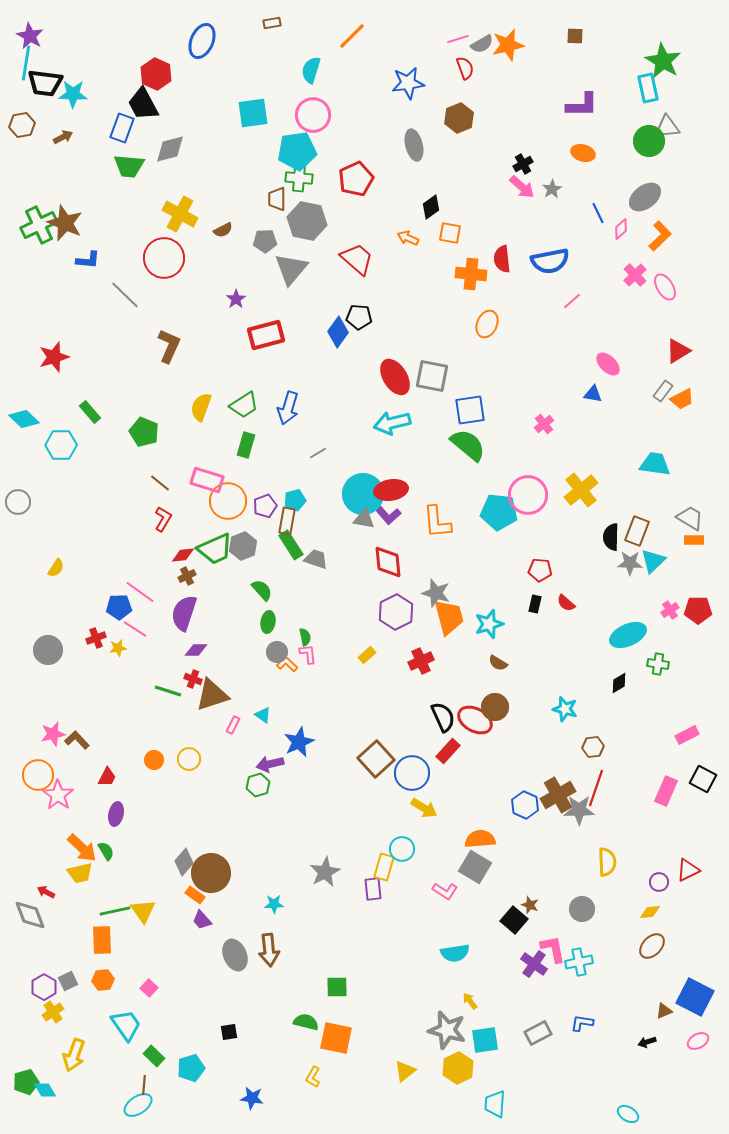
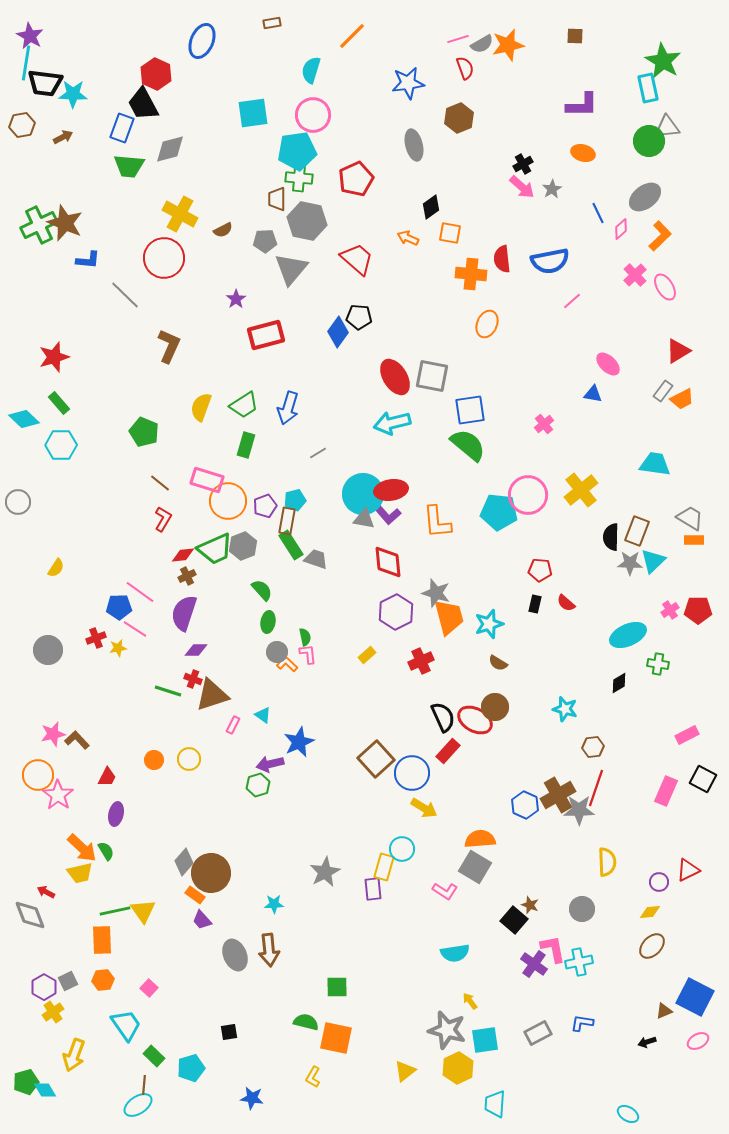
green rectangle at (90, 412): moved 31 px left, 9 px up
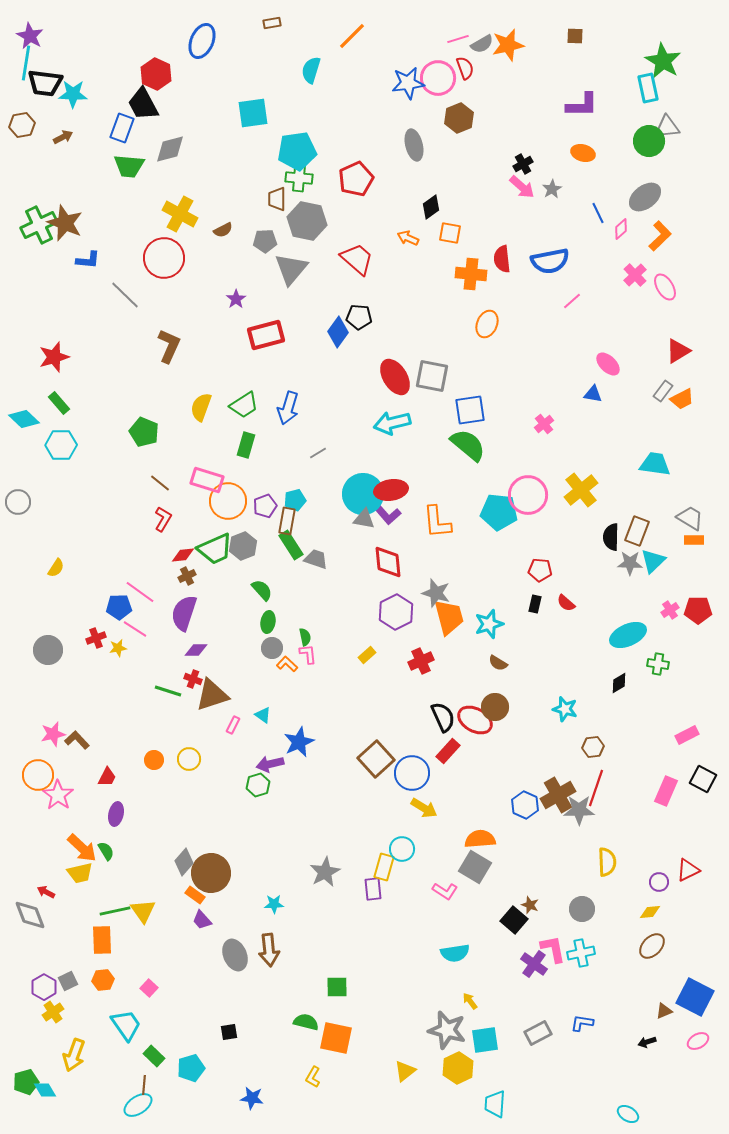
pink circle at (313, 115): moved 125 px right, 37 px up
gray circle at (277, 652): moved 5 px left, 4 px up
cyan cross at (579, 962): moved 2 px right, 9 px up
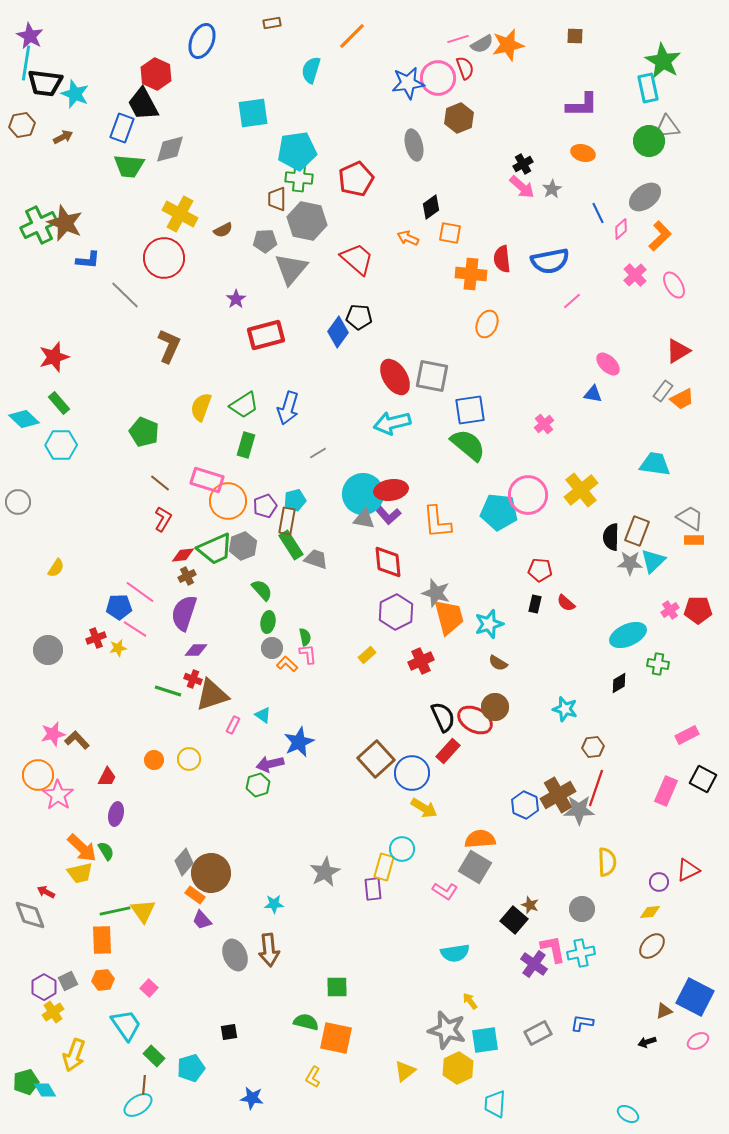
cyan star at (73, 94): moved 2 px right; rotated 20 degrees clockwise
pink ellipse at (665, 287): moved 9 px right, 2 px up
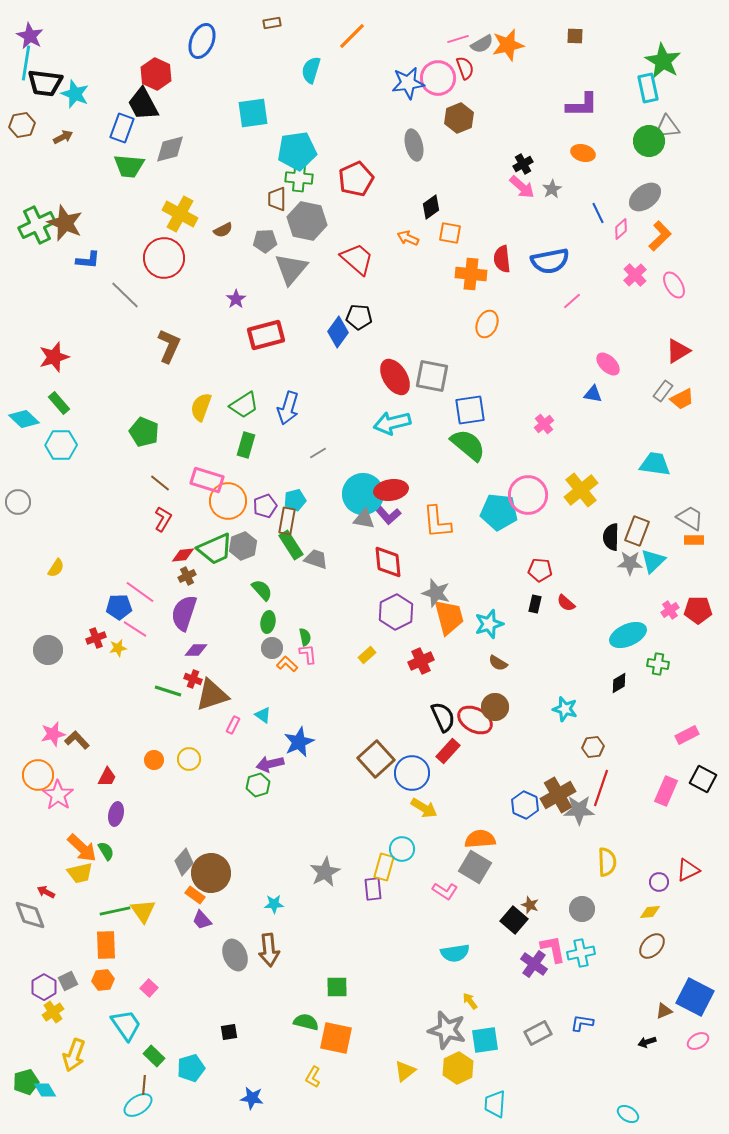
green cross at (39, 225): moved 2 px left
red line at (596, 788): moved 5 px right
orange rectangle at (102, 940): moved 4 px right, 5 px down
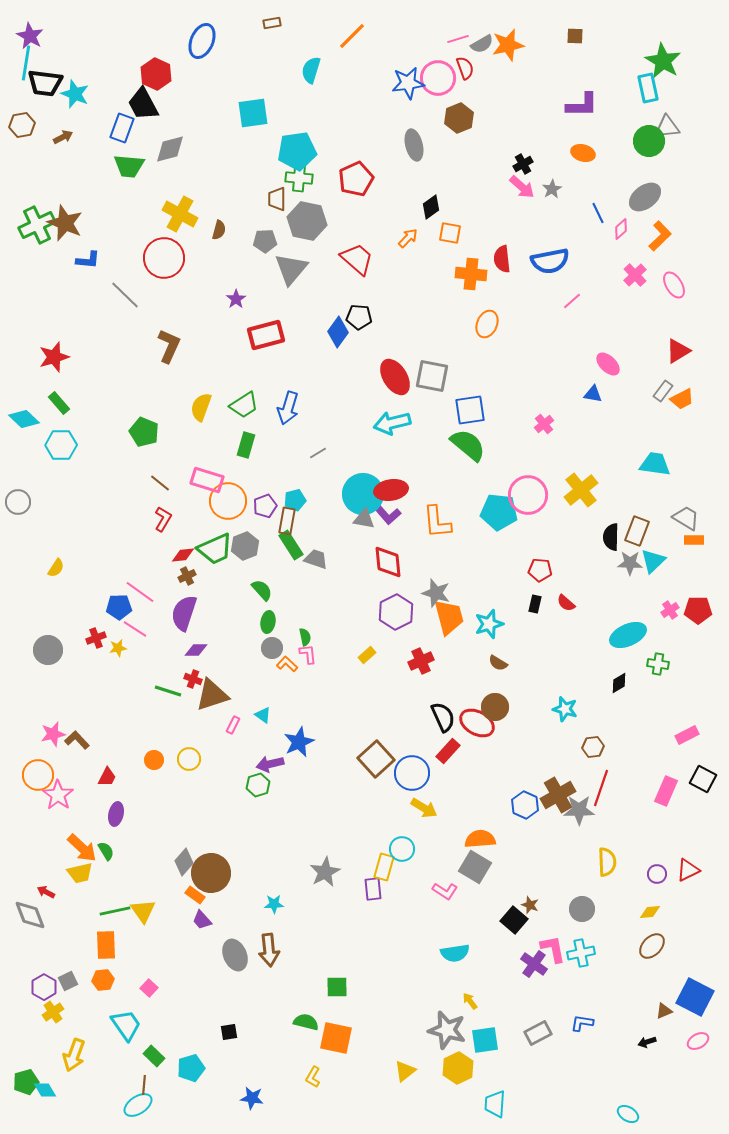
brown semicircle at (223, 230): moved 4 px left; rotated 48 degrees counterclockwise
orange arrow at (408, 238): rotated 110 degrees clockwise
gray trapezoid at (690, 518): moved 4 px left
gray hexagon at (243, 546): moved 2 px right
red ellipse at (475, 720): moved 2 px right, 3 px down
purple circle at (659, 882): moved 2 px left, 8 px up
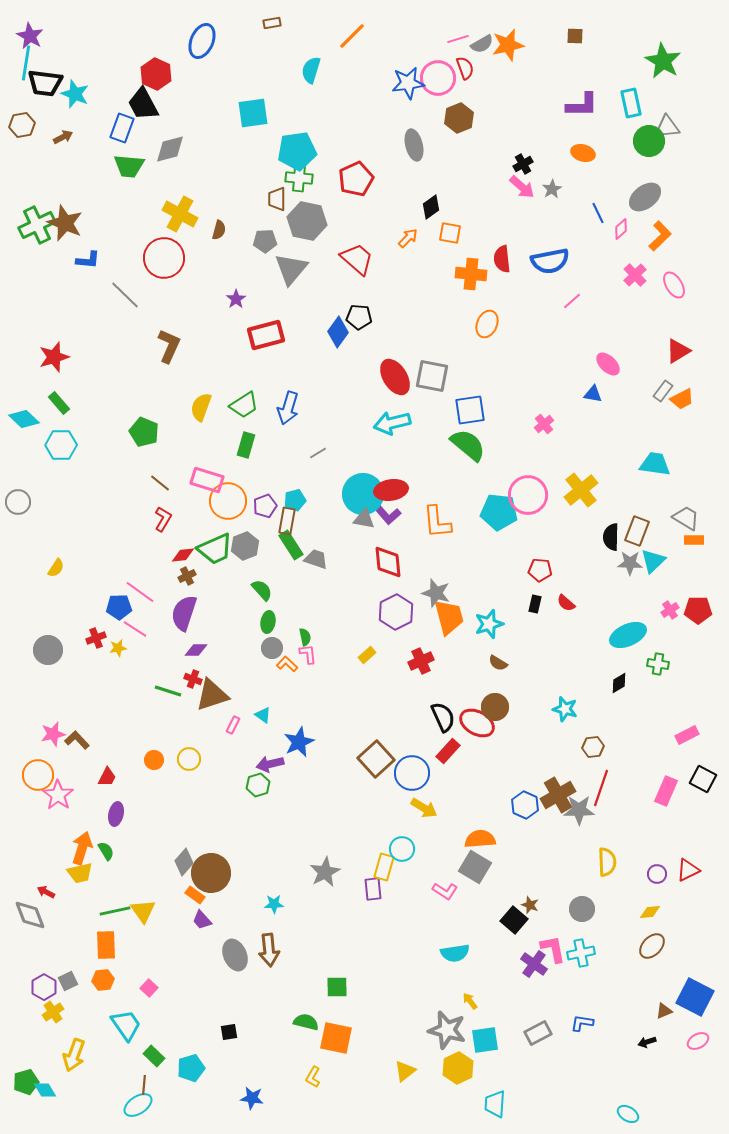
cyan rectangle at (648, 88): moved 17 px left, 15 px down
orange arrow at (82, 848): rotated 116 degrees counterclockwise
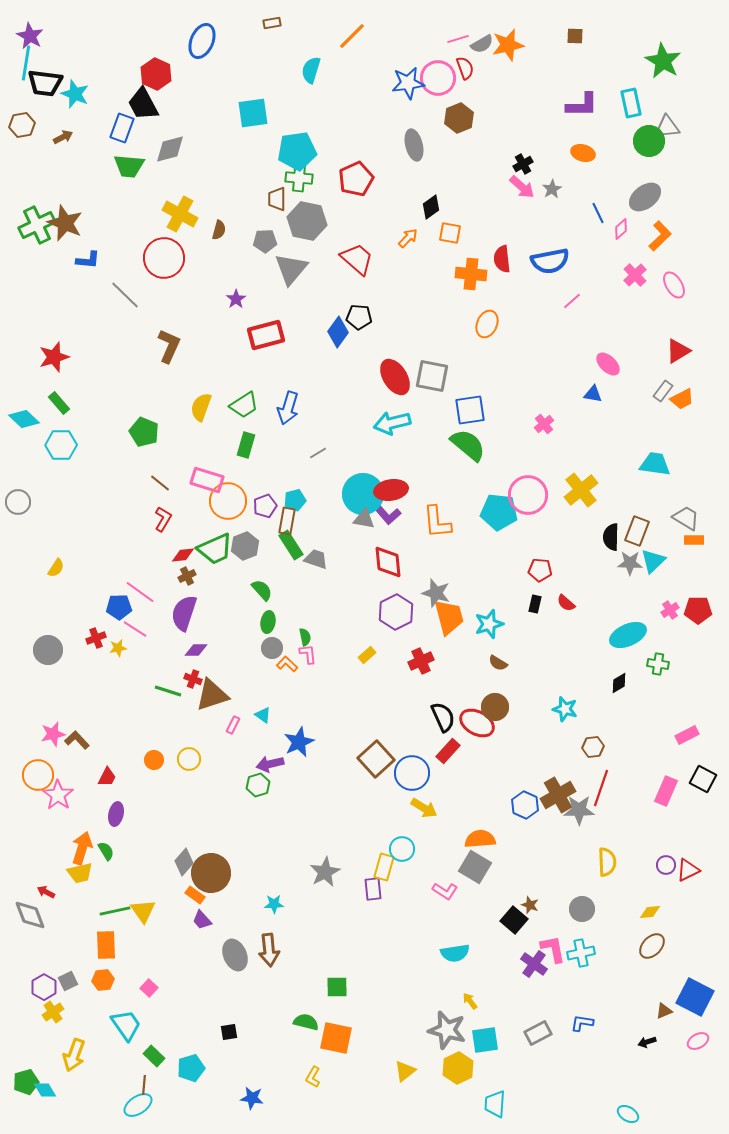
purple circle at (657, 874): moved 9 px right, 9 px up
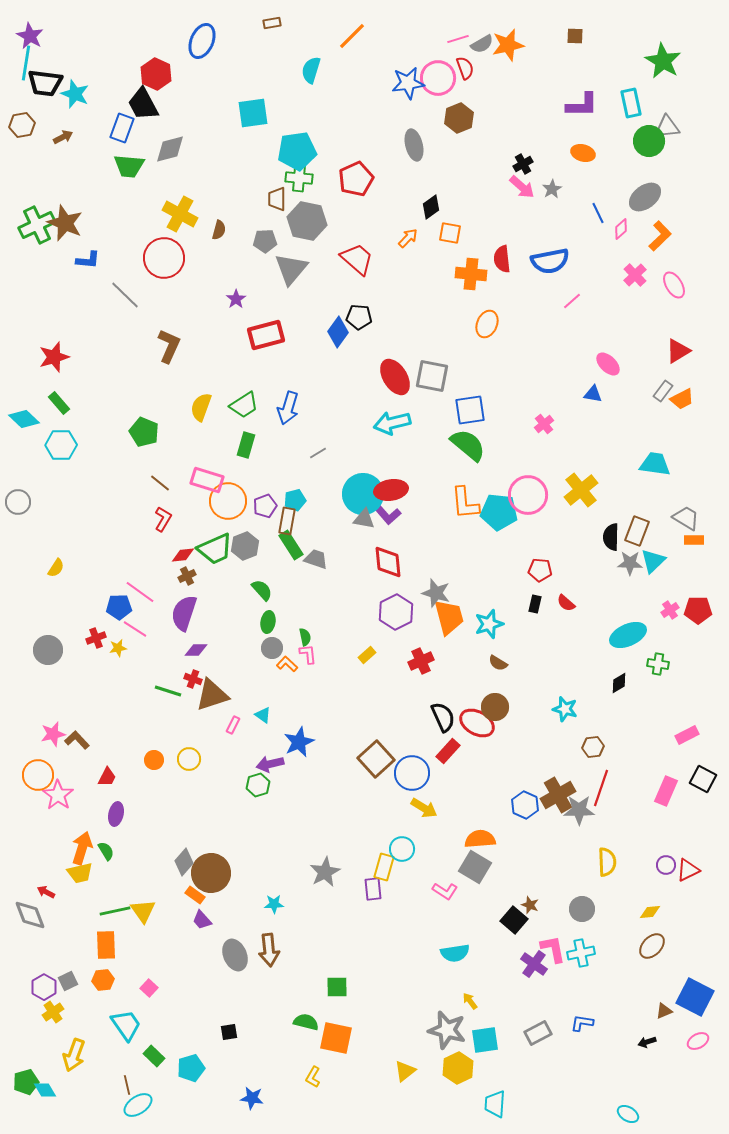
orange L-shape at (437, 522): moved 28 px right, 19 px up
brown line at (144, 1085): moved 17 px left; rotated 18 degrees counterclockwise
